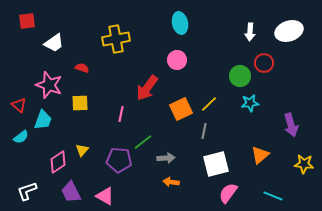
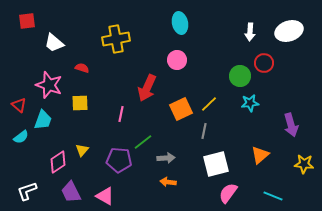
white trapezoid: rotated 75 degrees clockwise
red arrow: rotated 12 degrees counterclockwise
orange arrow: moved 3 px left
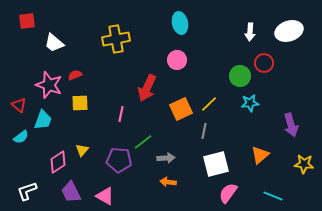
red semicircle: moved 7 px left, 7 px down; rotated 40 degrees counterclockwise
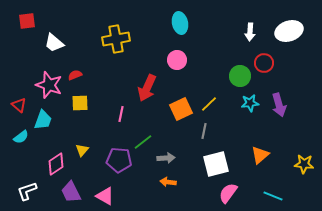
purple arrow: moved 12 px left, 20 px up
pink diamond: moved 2 px left, 2 px down
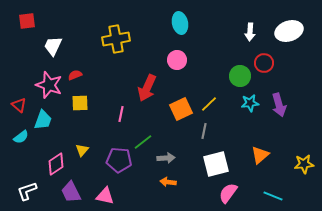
white trapezoid: moved 1 px left, 3 px down; rotated 75 degrees clockwise
yellow star: rotated 12 degrees counterclockwise
pink triangle: rotated 18 degrees counterclockwise
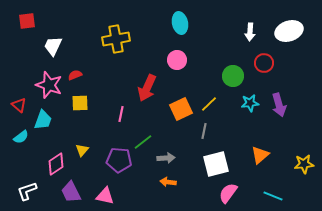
green circle: moved 7 px left
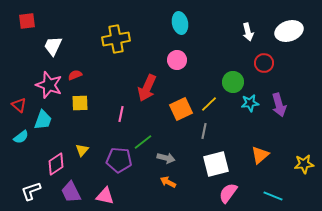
white arrow: moved 2 px left; rotated 18 degrees counterclockwise
green circle: moved 6 px down
gray arrow: rotated 18 degrees clockwise
orange arrow: rotated 21 degrees clockwise
white L-shape: moved 4 px right
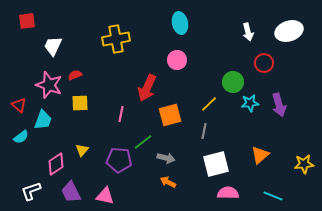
orange square: moved 11 px left, 6 px down; rotated 10 degrees clockwise
pink semicircle: rotated 55 degrees clockwise
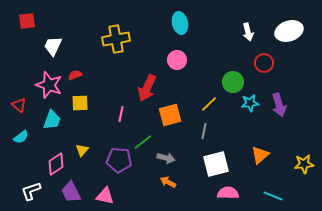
cyan trapezoid: moved 9 px right
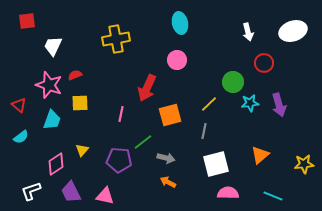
white ellipse: moved 4 px right
